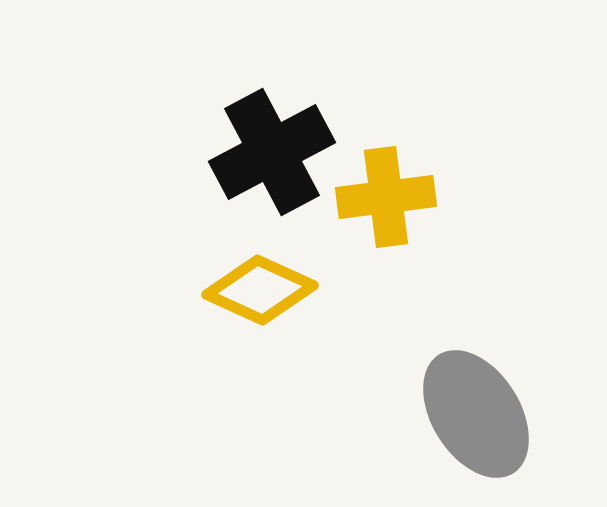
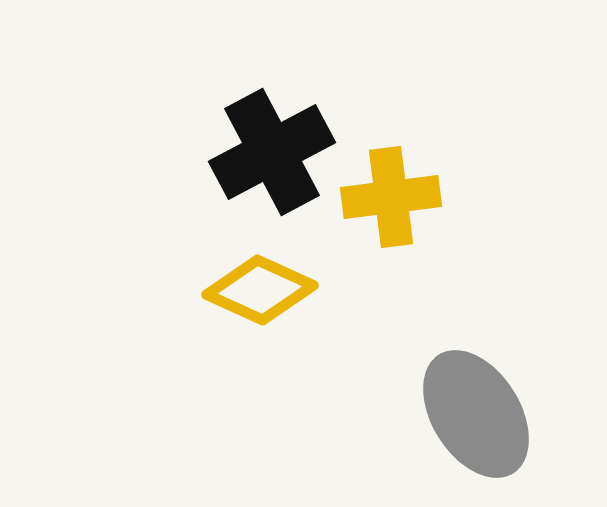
yellow cross: moved 5 px right
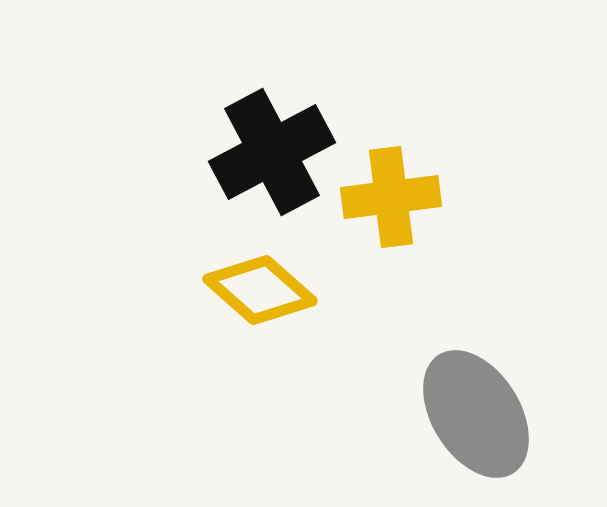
yellow diamond: rotated 17 degrees clockwise
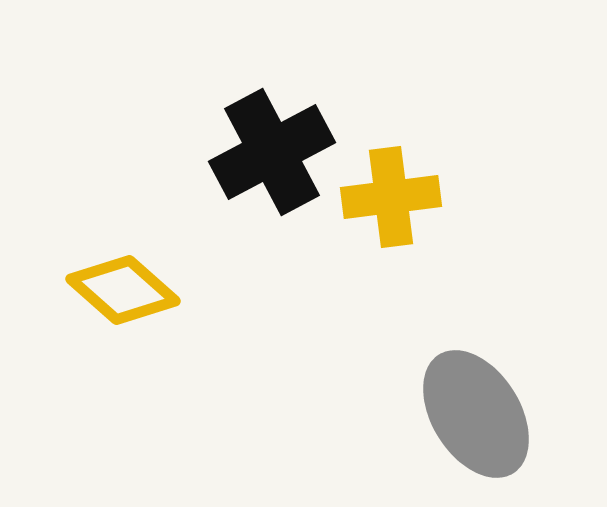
yellow diamond: moved 137 px left
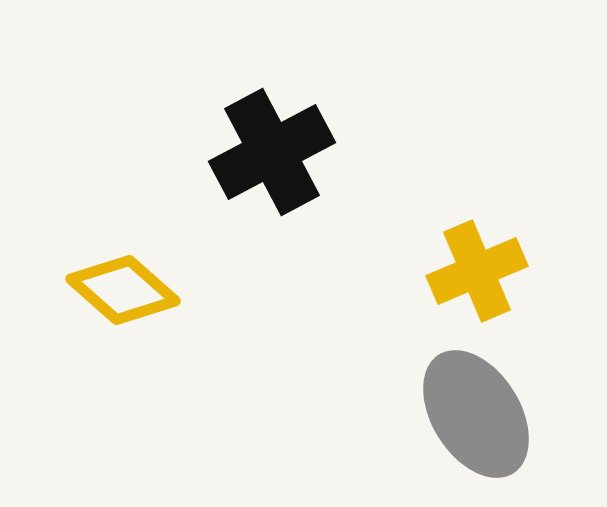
yellow cross: moved 86 px right, 74 px down; rotated 16 degrees counterclockwise
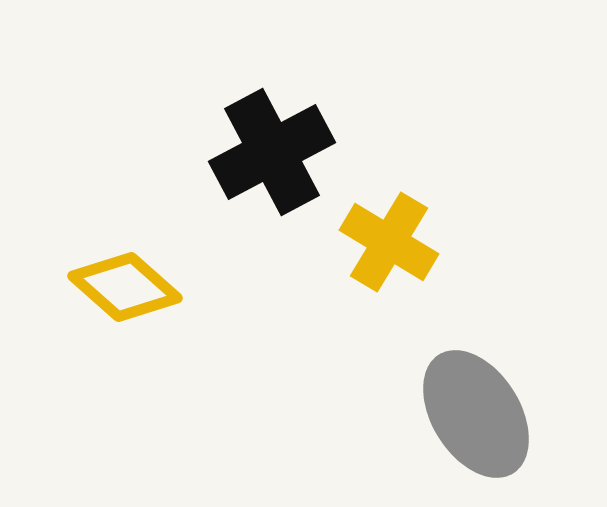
yellow cross: moved 88 px left, 29 px up; rotated 36 degrees counterclockwise
yellow diamond: moved 2 px right, 3 px up
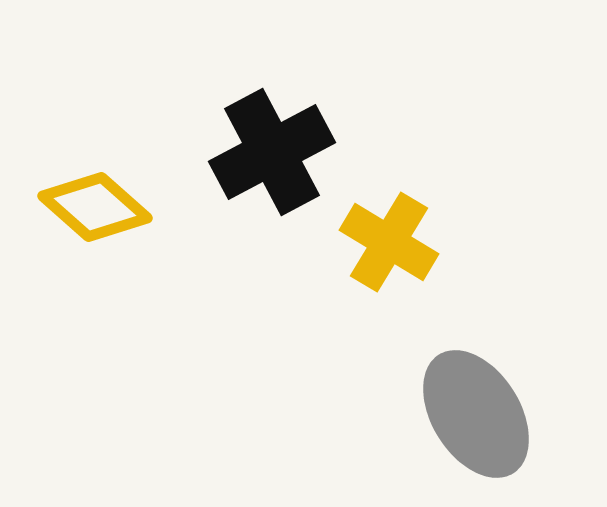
yellow diamond: moved 30 px left, 80 px up
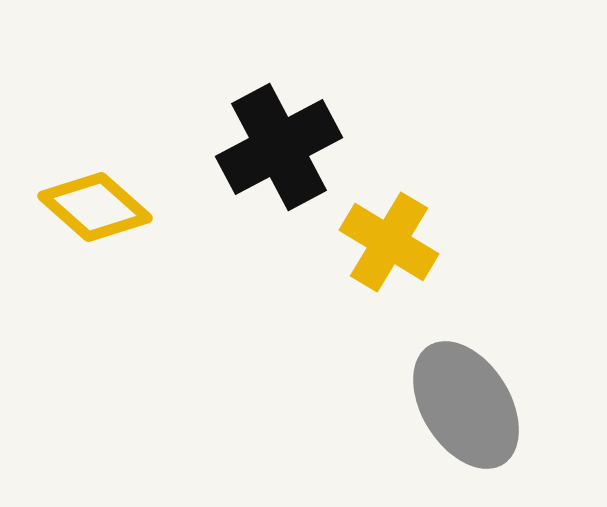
black cross: moved 7 px right, 5 px up
gray ellipse: moved 10 px left, 9 px up
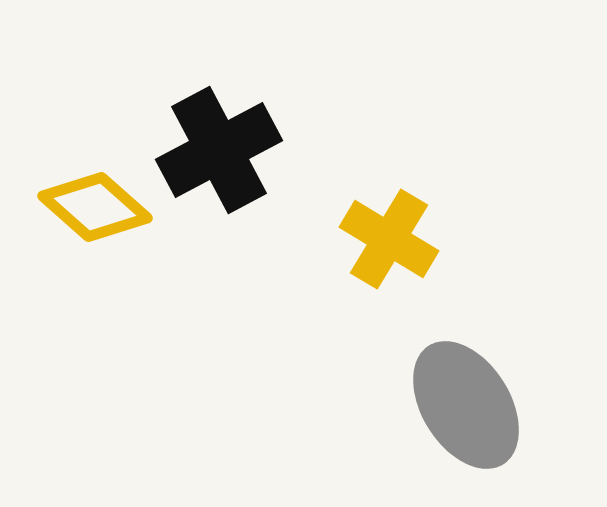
black cross: moved 60 px left, 3 px down
yellow cross: moved 3 px up
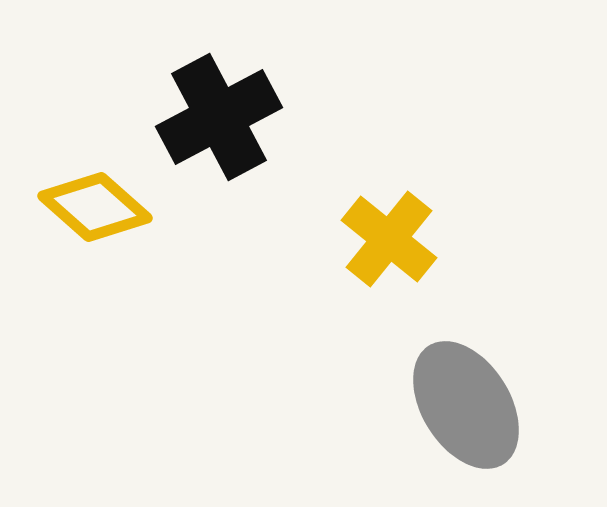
black cross: moved 33 px up
yellow cross: rotated 8 degrees clockwise
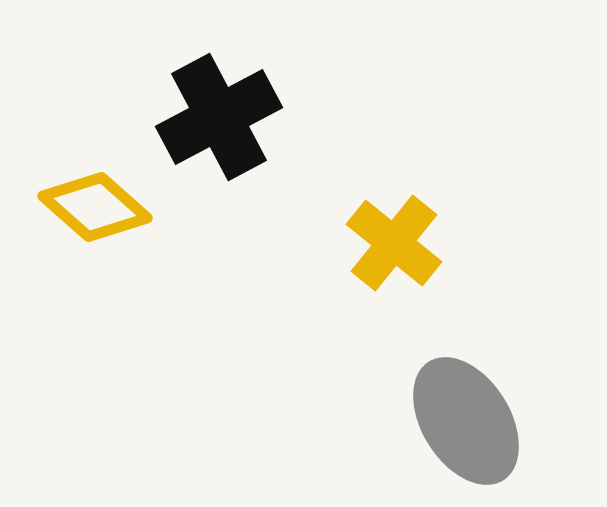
yellow cross: moved 5 px right, 4 px down
gray ellipse: moved 16 px down
